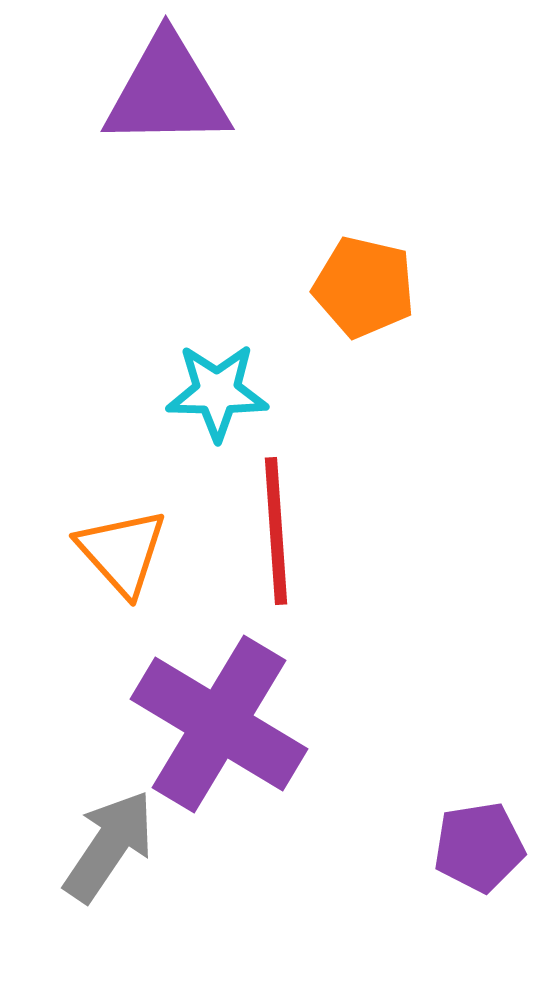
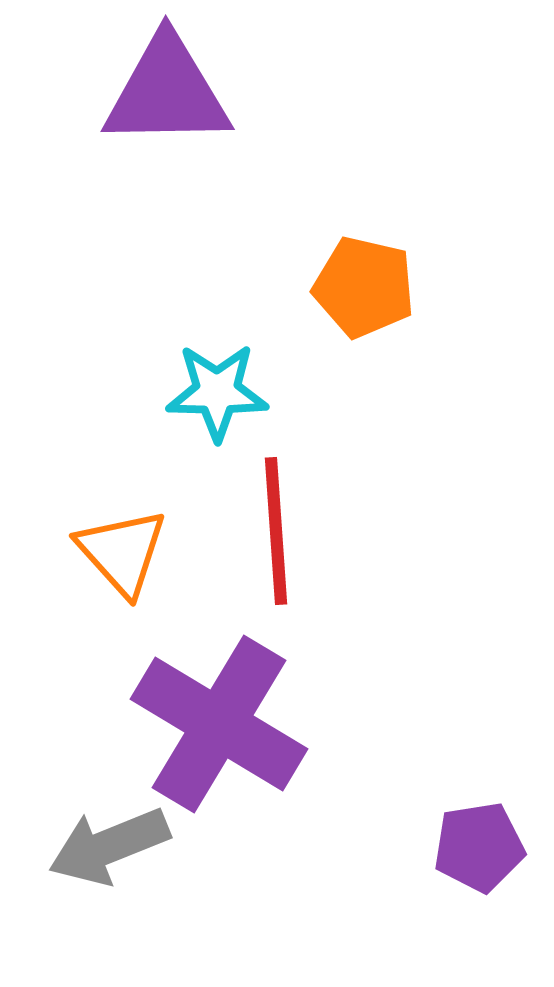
gray arrow: rotated 146 degrees counterclockwise
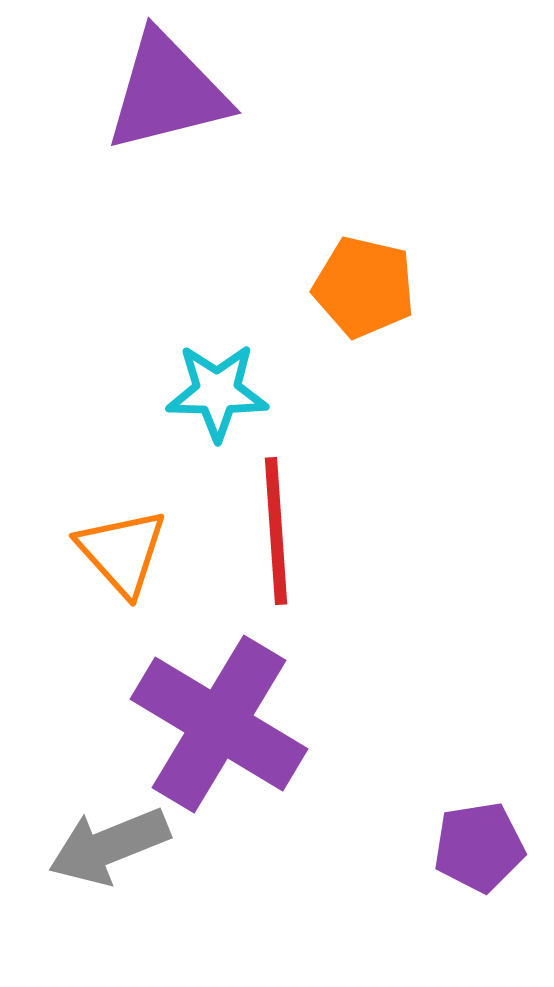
purple triangle: rotated 13 degrees counterclockwise
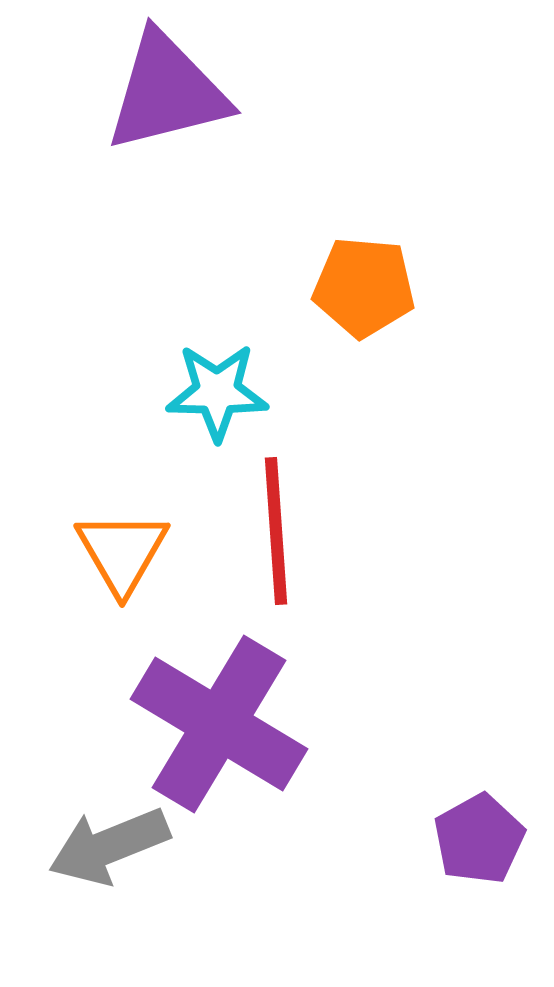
orange pentagon: rotated 8 degrees counterclockwise
orange triangle: rotated 12 degrees clockwise
purple pentagon: moved 8 px up; rotated 20 degrees counterclockwise
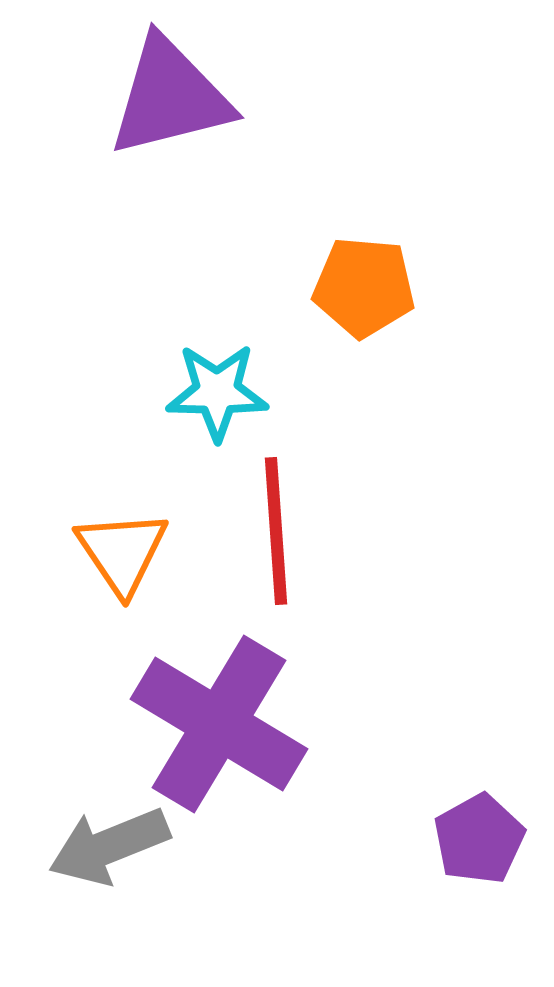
purple triangle: moved 3 px right, 5 px down
orange triangle: rotated 4 degrees counterclockwise
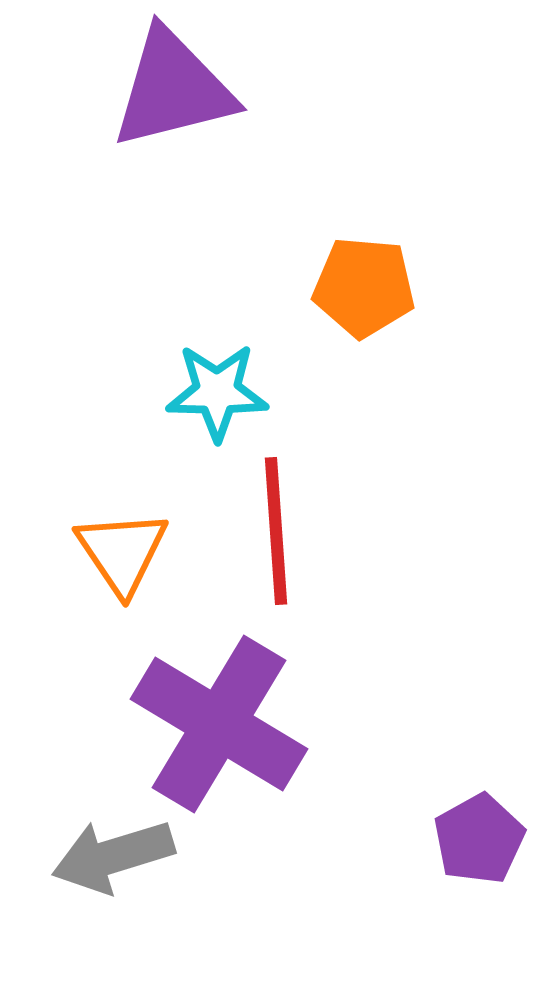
purple triangle: moved 3 px right, 8 px up
gray arrow: moved 4 px right, 10 px down; rotated 5 degrees clockwise
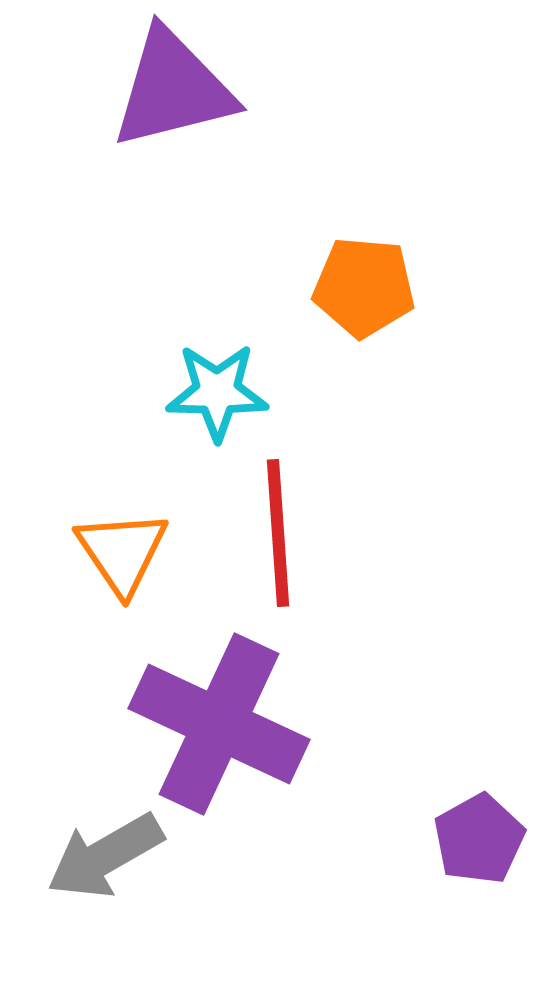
red line: moved 2 px right, 2 px down
purple cross: rotated 6 degrees counterclockwise
gray arrow: moved 8 px left; rotated 13 degrees counterclockwise
